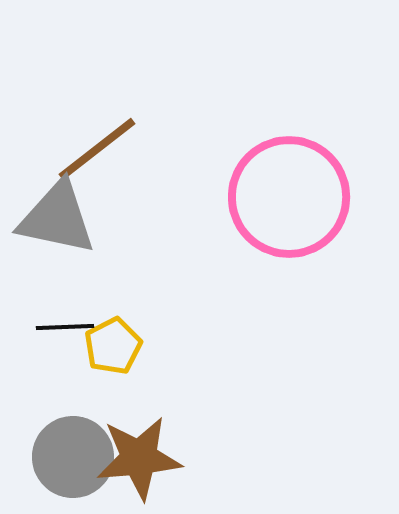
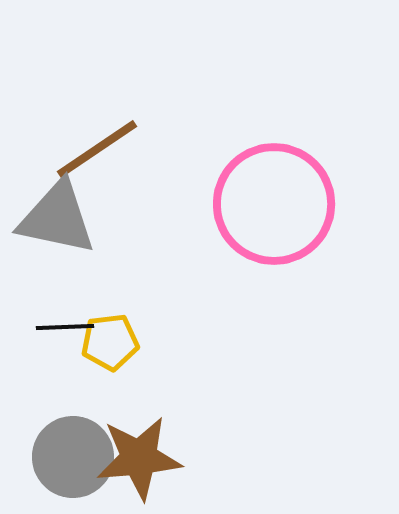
brown line: rotated 4 degrees clockwise
pink circle: moved 15 px left, 7 px down
yellow pentagon: moved 3 px left, 4 px up; rotated 20 degrees clockwise
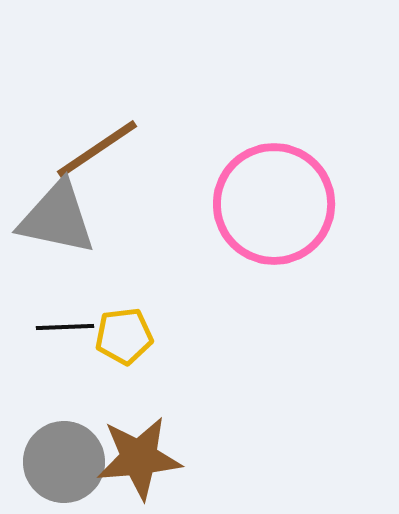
yellow pentagon: moved 14 px right, 6 px up
gray circle: moved 9 px left, 5 px down
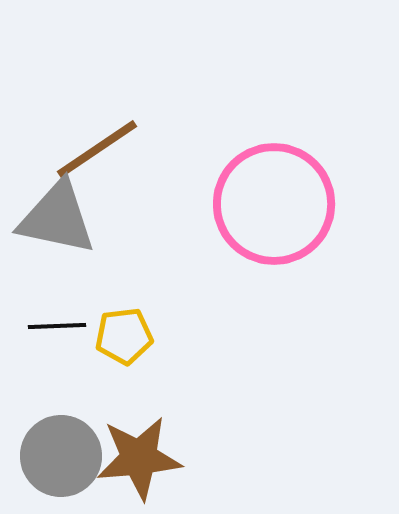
black line: moved 8 px left, 1 px up
gray circle: moved 3 px left, 6 px up
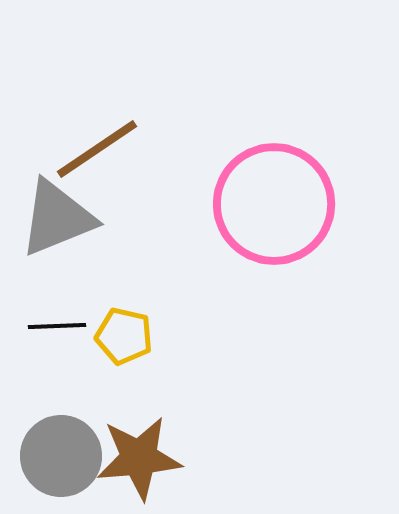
gray triangle: rotated 34 degrees counterclockwise
yellow pentagon: rotated 20 degrees clockwise
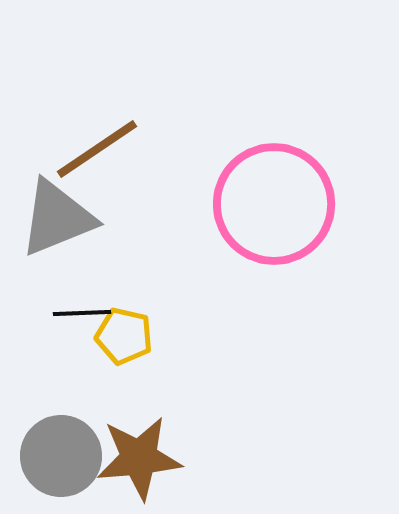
black line: moved 25 px right, 13 px up
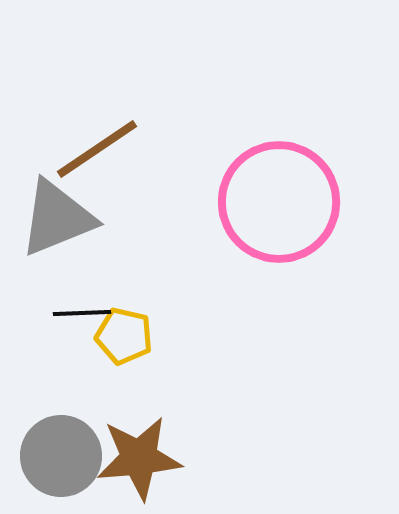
pink circle: moved 5 px right, 2 px up
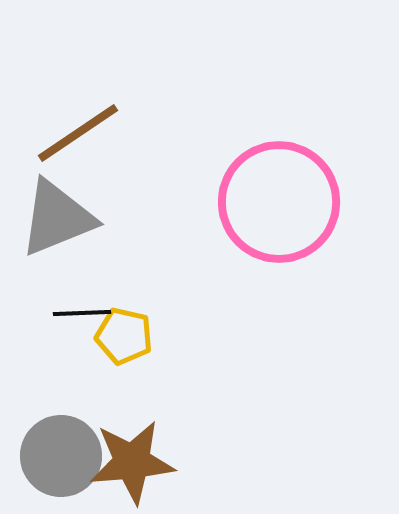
brown line: moved 19 px left, 16 px up
brown star: moved 7 px left, 4 px down
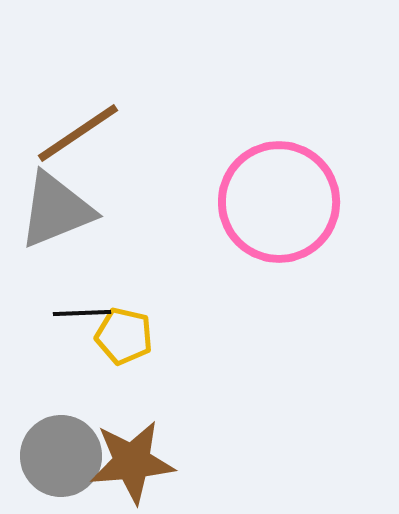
gray triangle: moved 1 px left, 8 px up
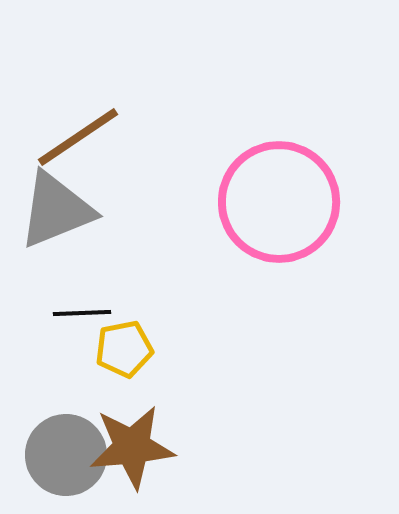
brown line: moved 4 px down
yellow pentagon: moved 13 px down; rotated 24 degrees counterclockwise
gray circle: moved 5 px right, 1 px up
brown star: moved 15 px up
